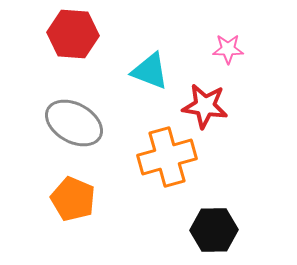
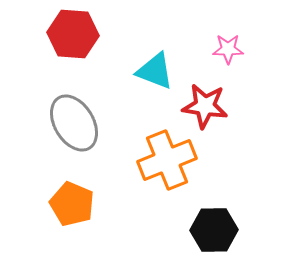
cyan triangle: moved 5 px right
gray ellipse: rotated 30 degrees clockwise
orange cross: moved 3 px down; rotated 6 degrees counterclockwise
orange pentagon: moved 1 px left, 5 px down
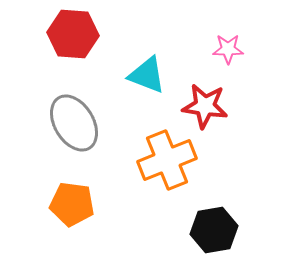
cyan triangle: moved 8 px left, 4 px down
orange pentagon: rotated 15 degrees counterclockwise
black hexagon: rotated 9 degrees counterclockwise
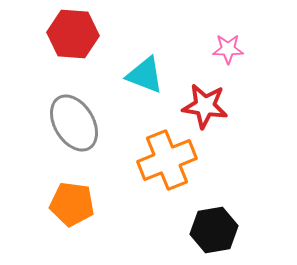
cyan triangle: moved 2 px left
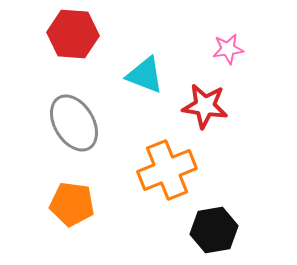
pink star: rotated 8 degrees counterclockwise
orange cross: moved 10 px down
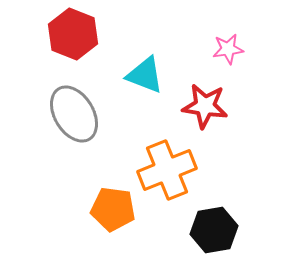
red hexagon: rotated 18 degrees clockwise
gray ellipse: moved 9 px up
orange pentagon: moved 41 px right, 5 px down
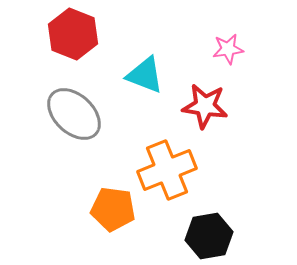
gray ellipse: rotated 16 degrees counterclockwise
black hexagon: moved 5 px left, 6 px down
